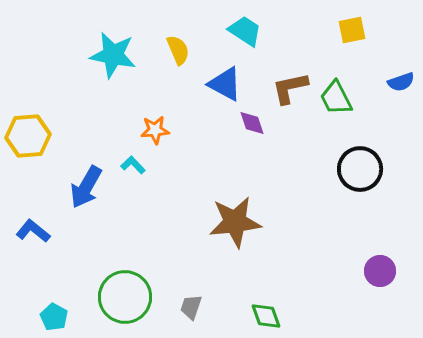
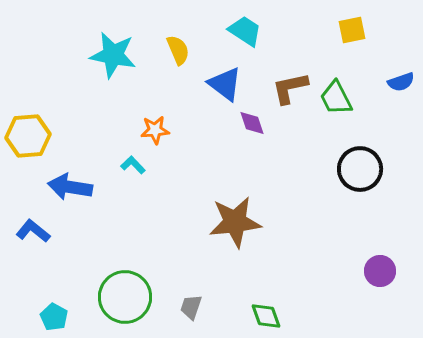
blue triangle: rotated 9 degrees clockwise
blue arrow: moved 16 px left; rotated 69 degrees clockwise
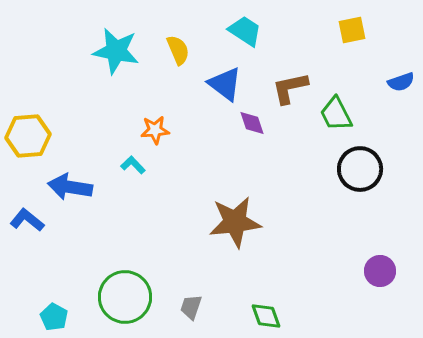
cyan star: moved 3 px right, 4 px up
green trapezoid: moved 16 px down
blue L-shape: moved 6 px left, 11 px up
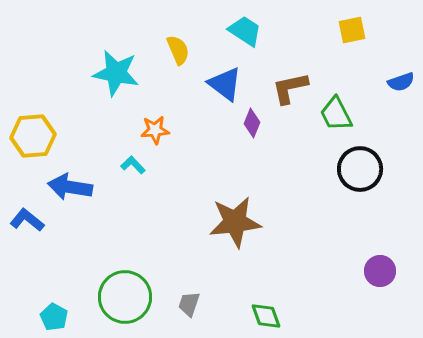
cyan star: moved 22 px down
purple diamond: rotated 40 degrees clockwise
yellow hexagon: moved 5 px right
gray trapezoid: moved 2 px left, 3 px up
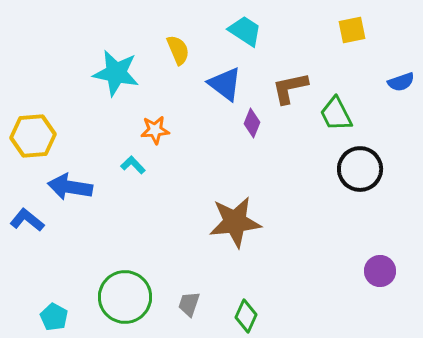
green diamond: moved 20 px left; rotated 44 degrees clockwise
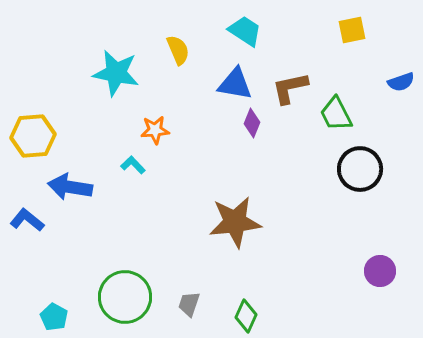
blue triangle: moved 10 px right; rotated 27 degrees counterclockwise
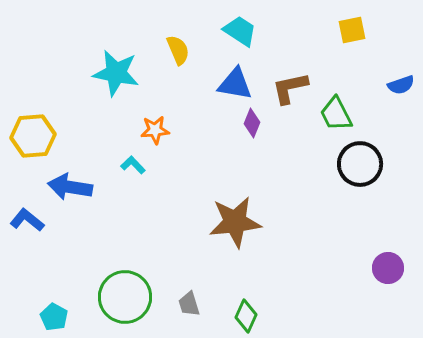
cyan trapezoid: moved 5 px left
blue semicircle: moved 3 px down
black circle: moved 5 px up
purple circle: moved 8 px right, 3 px up
gray trapezoid: rotated 36 degrees counterclockwise
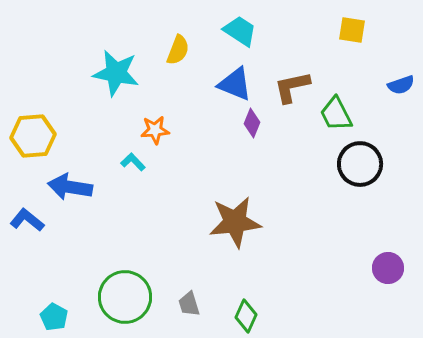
yellow square: rotated 20 degrees clockwise
yellow semicircle: rotated 44 degrees clockwise
blue triangle: rotated 12 degrees clockwise
brown L-shape: moved 2 px right, 1 px up
cyan L-shape: moved 3 px up
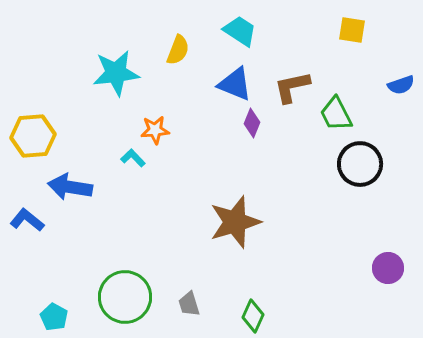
cyan star: rotated 18 degrees counterclockwise
cyan L-shape: moved 4 px up
brown star: rotated 10 degrees counterclockwise
green diamond: moved 7 px right
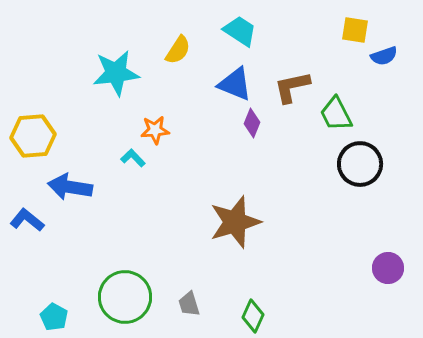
yellow square: moved 3 px right
yellow semicircle: rotated 12 degrees clockwise
blue semicircle: moved 17 px left, 29 px up
